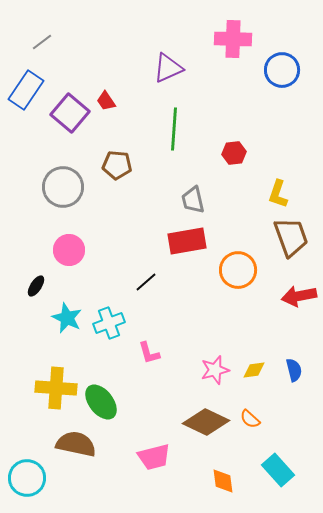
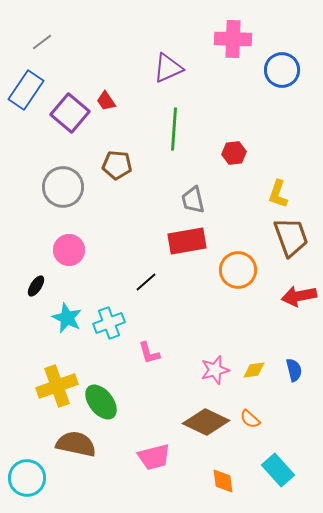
yellow cross: moved 1 px right, 2 px up; rotated 24 degrees counterclockwise
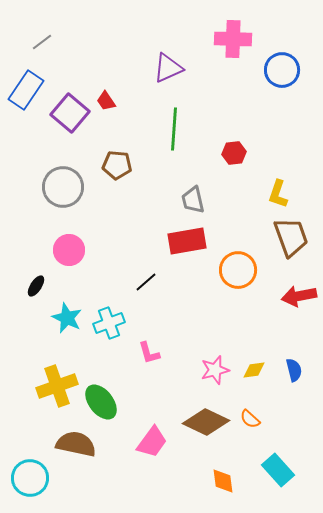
pink trapezoid: moved 2 px left, 15 px up; rotated 40 degrees counterclockwise
cyan circle: moved 3 px right
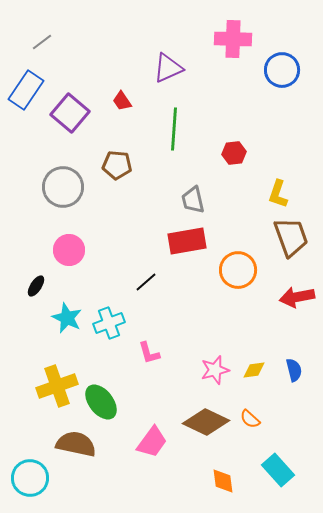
red trapezoid: moved 16 px right
red arrow: moved 2 px left, 1 px down
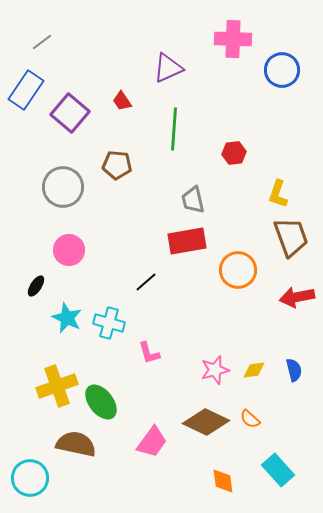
cyan cross: rotated 36 degrees clockwise
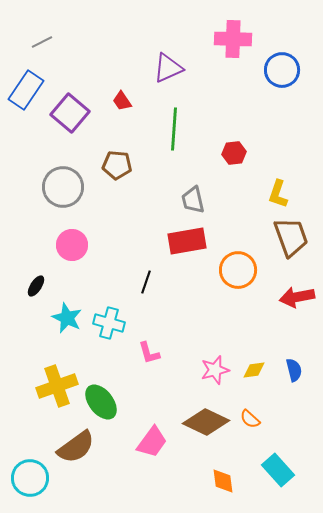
gray line: rotated 10 degrees clockwise
pink circle: moved 3 px right, 5 px up
black line: rotated 30 degrees counterclockwise
brown semicircle: moved 3 px down; rotated 132 degrees clockwise
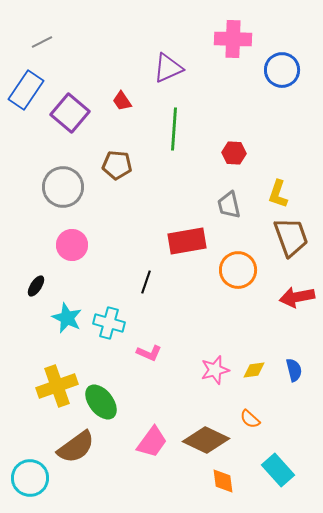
red hexagon: rotated 10 degrees clockwise
gray trapezoid: moved 36 px right, 5 px down
pink L-shape: rotated 50 degrees counterclockwise
brown diamond: moved 18 px down
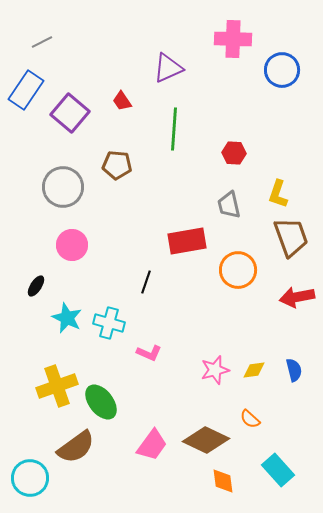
pink trapezoid: moved 3 px down
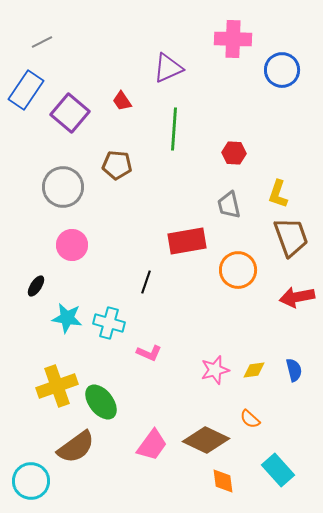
cyan star: rotated 16 degrees counterclockwise
cyan circle: moved 1 px right, 3 px down
